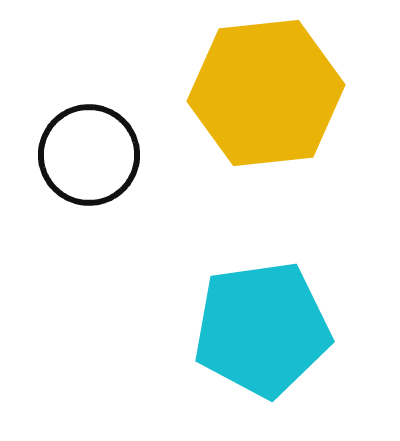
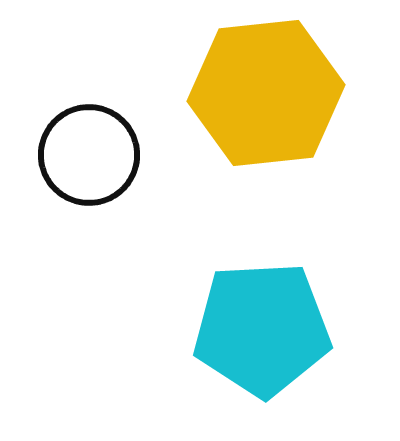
cyan pentagon: rotated 5 degrees clockwise
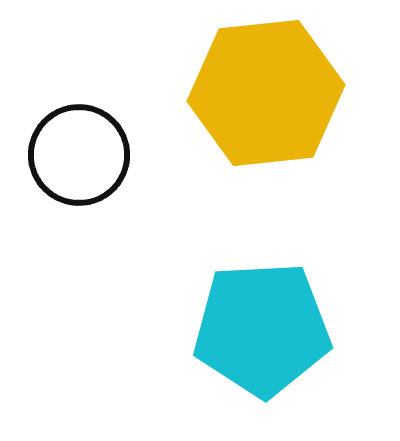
black circle: moved 10 px left
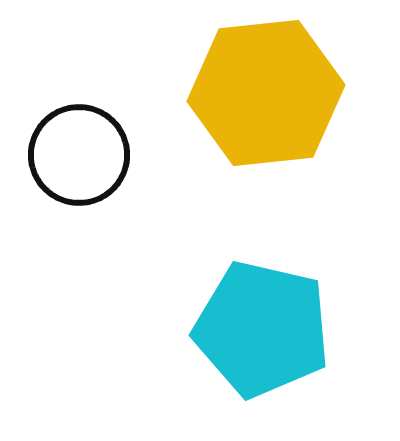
cyan pentagon: rotated 16 degrees clockwise
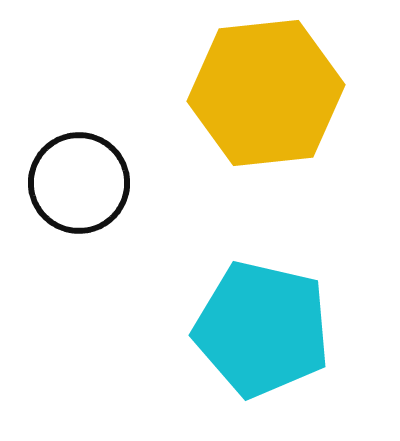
black circle: moved 28 px down
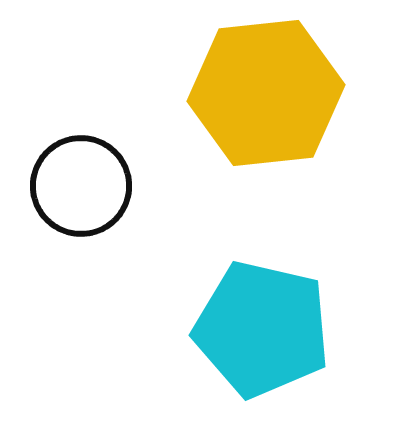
black circle: moved 2 px right, 3 px down
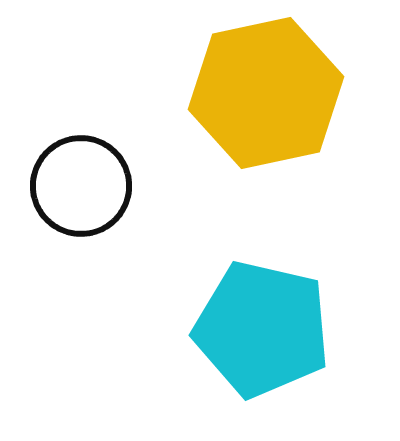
yellow hexagon: rotated 6 degrees counterclockwise
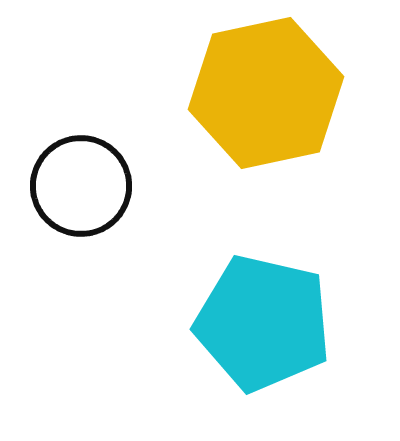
cyan pentagon: moved 1 px right, 6 px up
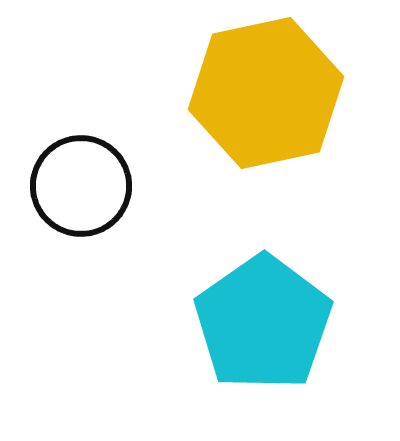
cyan pentagon: rotated 24 degrees clockwise
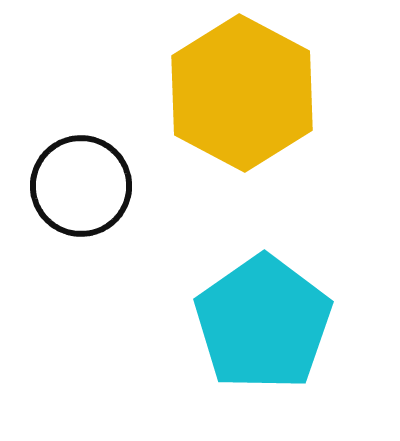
yellow hexagon: moved 24 px left; rotated 20 degrees counterclockwise
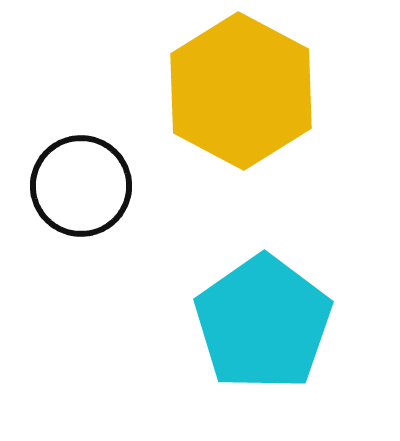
yellow hexagon: moved 1 px left, 2 px up
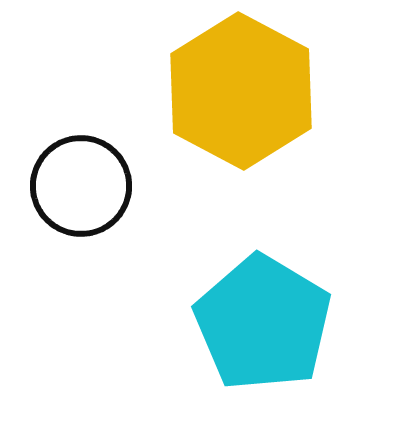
cyan pentagon: rotated 6 degrees counterclockwise
